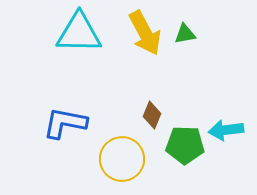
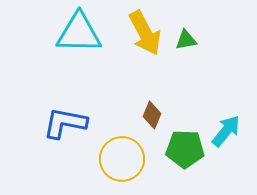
green triangle: moved 1 px right, 6 px down
cyan arrow: moved 1 px down; rotated 136 degrees clockwise
green pentagon: moved 4 px down
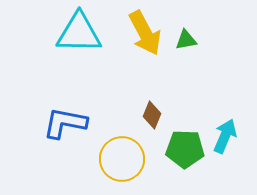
cyan arrow: moved 1 px left, 5 px down; rotated 16 degrees counterclockwise
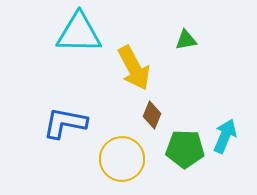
yellow arrow: moved 11 px left, 35 px down
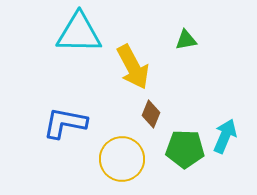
yellow arrow: moved 1 px left, 1 px up
brown diamond: moved 1 px left, 1 px up
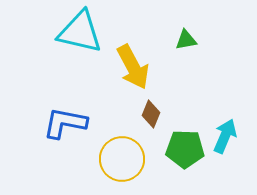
cyan triangle: moved 1 px right, 1 px up; rotated 12 degrees clockwise
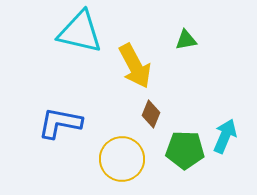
yellow arrow: moved 2 px right, 1 px up
blue L-shape: moved 5 px left
green pentagon: moved 1 px down
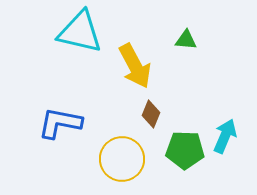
green triangle: rotated 15 degrees clockwise
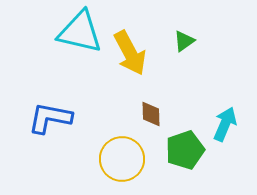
green triangle: moved 2 px left, 1 px down; rotated 40 degrees counterclockwise
yellow arrow: moved 5 px left, 13 px up
brown diamond: rotated 24 degrees counterclockwise
blue L-shape: moved 10 px left, 5 px up
cyan arrow: moved 12 px up
green pentagon: rotated 21 degrees counterclockwise
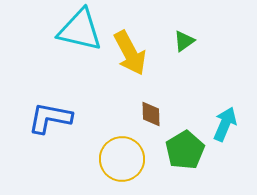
cyan triangle: moved 2 px up
green pentagon: rotated 12 degrees counterclockwise
